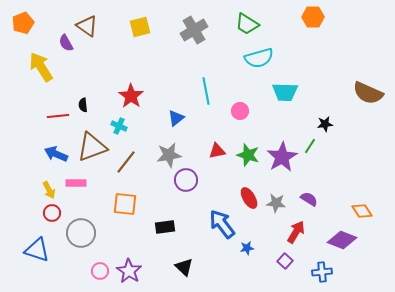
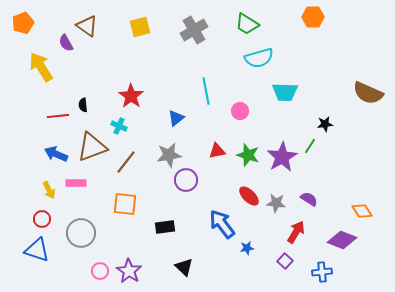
red ellipse at (249, 198): moved 2 px up; rotated 15 degrees counterclockwise
red circle at (52, 213): moved 10 px left, 6 px down
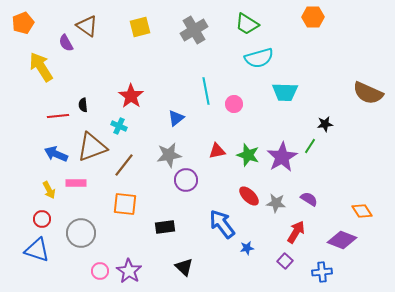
pink circle at (240, 111): moved 6 px left, 7 px up
brown line at (126, 162): moved 2 px left, 3 px down
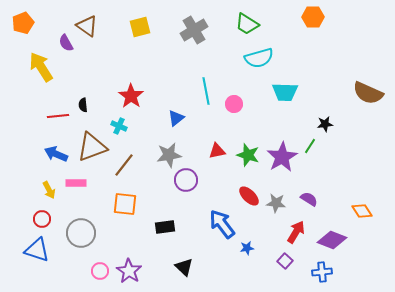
purple diamond at (342, 240): moved 10 px left
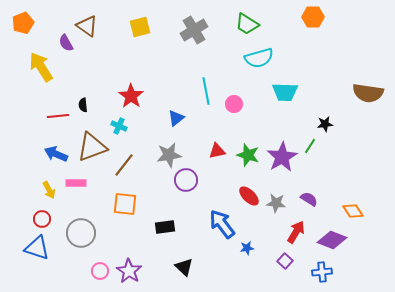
brown semicircle at (368, 93): rotated 16 degrees counterclockwise
orange diamond at (362, 211): moved 9 px left
blue triangle at (37, 250): moved 2 px up
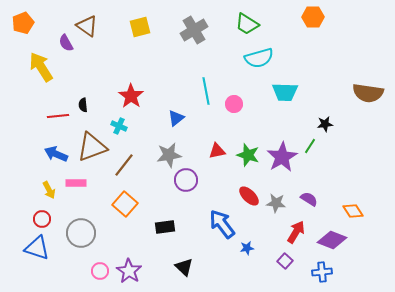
orange square at (125, 204): rotated 35 degrees clockwise
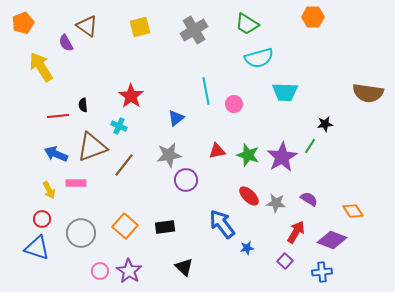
orange square at (125, 204): moved 22 px down
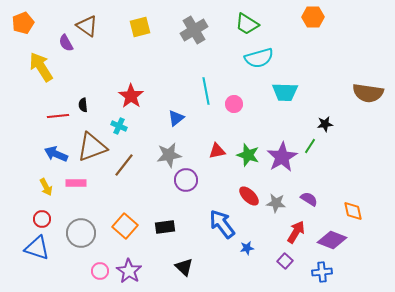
yellow arrow at (49, 190): moved 3 px left, 3 px up
orange diamond at (353, 211): rotated 20 degrees clockwise
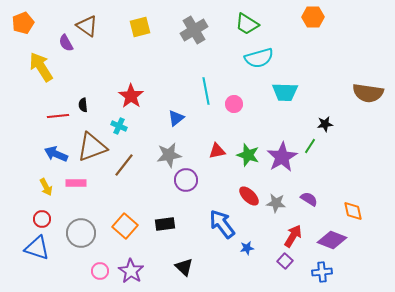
black rectangle at (165, 227): moved 3 px up
red arrow at (296, 232): moved 3 px left, 4 px down
purple star at (129, 271): moved 2 px right
